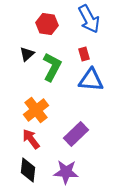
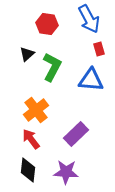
red rectangle: moved 15 px right, 5 px up
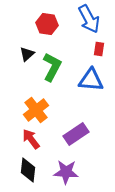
red rectangle: rotated 24 degrees clockwise
purple rectangle: rotated 10 degrees clockwise
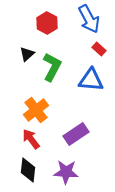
red hexagon: moved 1 px up; rotated 20 degrees clockwise
red rectangle: rotated 56 degrees counterclockwise
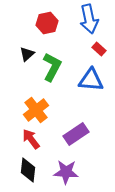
blue arrow: rotated 16 degrees clockwise
red hexagon: rotated 20 degrees clockwise
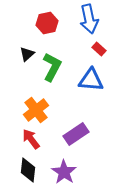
purple star: moved 2 px left; rotated 30 degrees clockwise
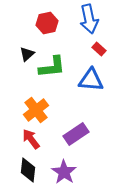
green L-shape: rotated 56 degrees clockwise
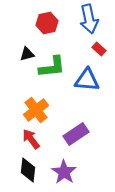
black triangle: rotated 28 degrees clockwise
blue triangle: moved 4 px left
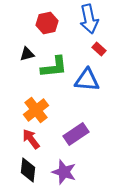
green L-shape: moved 2 px right
purple star: rotated 15 degrees counterclockwise
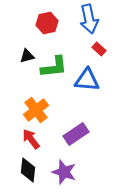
black triangle: moved 2 px down
